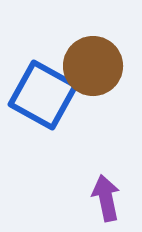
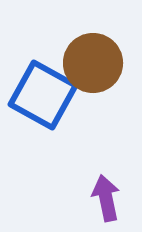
brown circle: moved 3 px up
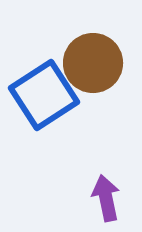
blue square: moved 1 px right; rotated 28 degrees clockwise
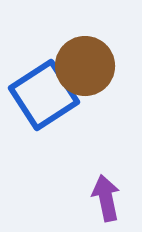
brown circle: moved 8 px left, 3 px down
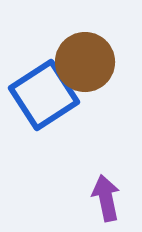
brown circle: moved 4 px up
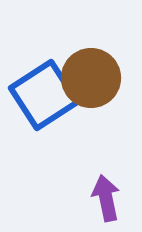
brown circle: moved 6 px right, 16 px down
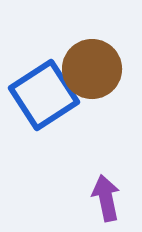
brown circle: moved 1 px right, 9 px up
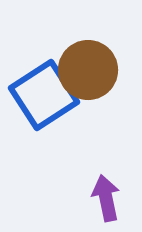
brown circle: moved 4 px left, 1 px down
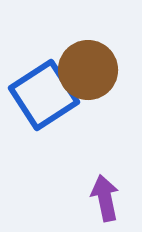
purple arrow: moved 1 px left
